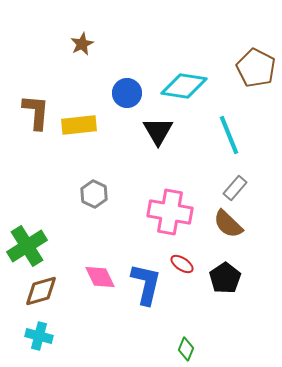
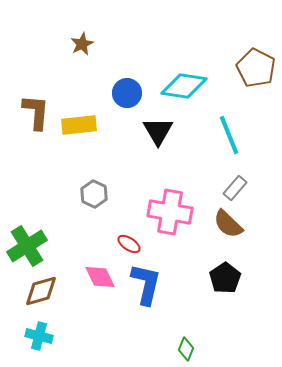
red ellipse: moved 53 px left, 20 px up
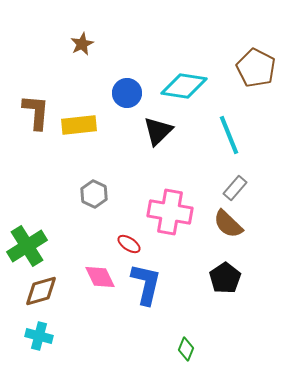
black triangle: rotated 16 degrees clockwise
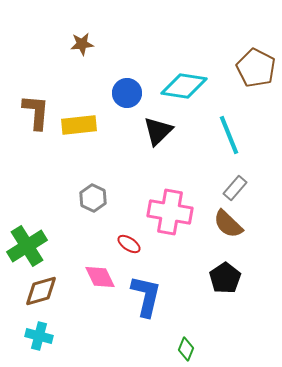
brown star: rotated 20 degrees clockwise
gray hexagon: moved 1 px left, 4 px down
blue L-shape: moved 12 px down
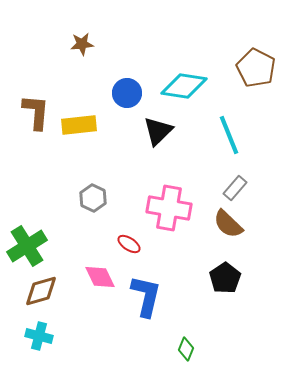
pink cross: moved 1 px left, 4 px up
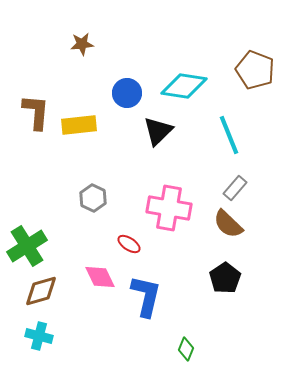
brown pentagon: moved 1 px left, 2 px down; rotated 6 degrees counterclockwise
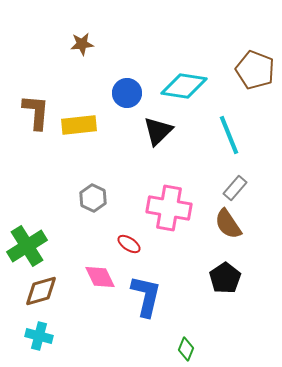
brown semicircle: rotated 12 degrees clockwise
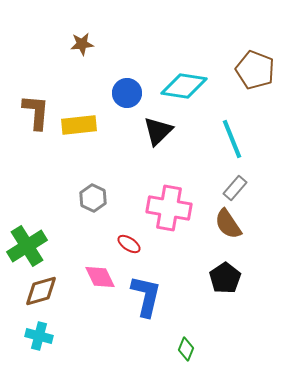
cyan line: moved 3 px right, 4 px down
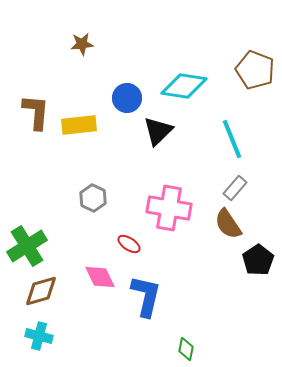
blue circle: moved 5 px down
black pentagon: moved 33 px right, 18 px up
green diamond: rotated 10 degrees counterclockwise
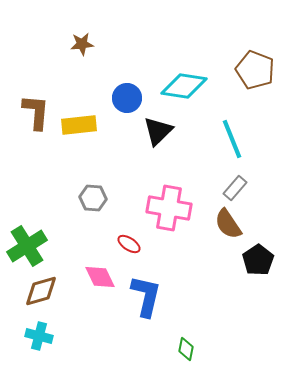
gray hexagon: rotated 20 degrees counterclockwise
